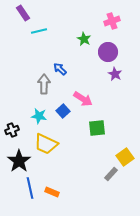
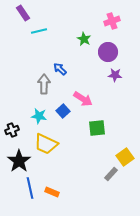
purple star: moved 1 px down; rotated 24 degrees counterclockwise
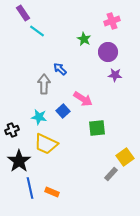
cyan line: moved 2 px left; rotated 49 degrees clockwise
cyan star: moved 1 px down
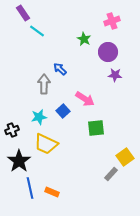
pink arrow: moved 2 px right
cyan star: rotated 21 degrees counterclockwise
green square: moved 1 px left
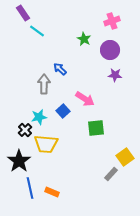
purple circle: moved 2 px right, 2 px up
black cross: moved 13 px right; rotated 24 degrees counterclockwise
yellow trapezoid: rotated 20 degrees counterclockwise
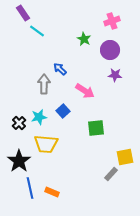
pink arrow: moved 8 px up
black cross: moved 6 px left, 7 px up
yellow square: rotated 24 degrees clockwise
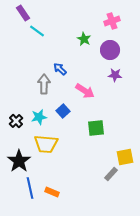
black cross: moved 3 px left, 2 px up
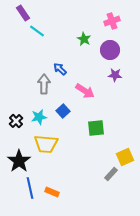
yellow square: rotated 12 degrees counterclockwise
